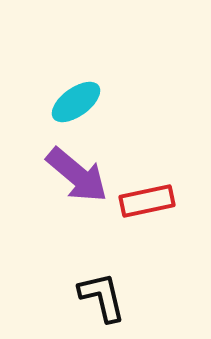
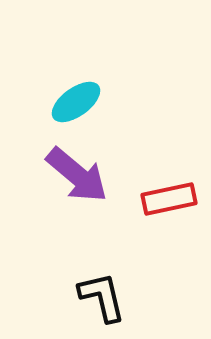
red rectangle: moved 22 px right, 2 px up
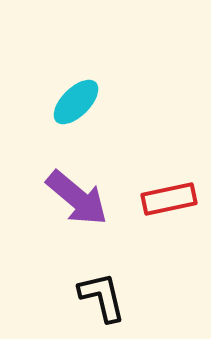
cyan ellipse: rotated 9 degrees counterclockwise
purple arrow: moved 23 px down
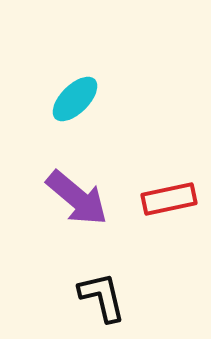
cyan ellipse: moved 1 px left, 3 px up
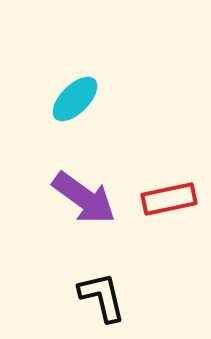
purple arrow: moved 7 px right; rotated 4 degrees counterclockwise
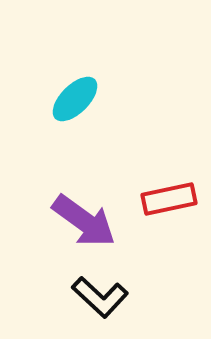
purple arrow: moved 23 px down
black L-shape: moved 2 px left; rotated 146 degrees clockwise
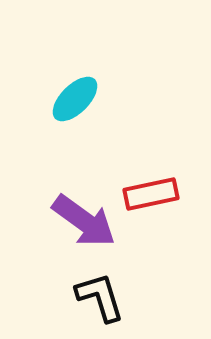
red rectangle: moved 18 px left, 5 px up
black L-shape: rotated 150 degrees counterclockwise
